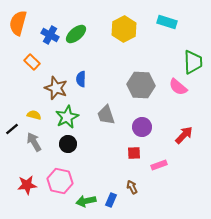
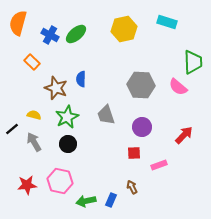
yellow hexagon: rotated 15 degrees clockwise
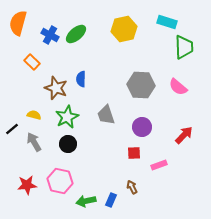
green trapezoid: moved 9 px left, 15 px up
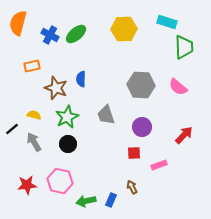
yellow hexagon: rotated 10 degrees clockwise
orange rectangle: moved 4 px down; rotated 56 degrees counterclockwise
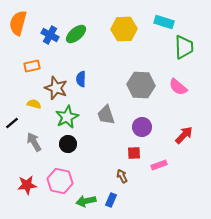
cyan rectangle: moved 3 px left
yellow semicircle: moved 11 px up
black line: moved 6 px up
brown arrow: moved 10 px left, 11 px up
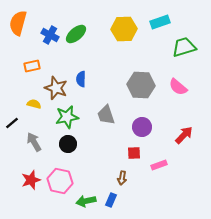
cyan rectangle: moved 4 px left; rotated 36 degrees counterclockwise
green trapezoid: rotated 105 degrees counterclockwise
green star: rotated 15 degrees clockwise
brown arrow: moved 2 px down; rotated 144 degrees counterclockwise
red star: moved 4 px right, 5 px up; rotated 12 degrees counterclockwise
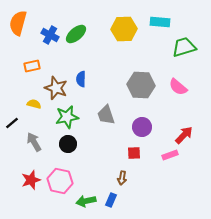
cyan rectangle: rotated 24 degrees clockwise
pink rectangle: moved 11 px right, 10 px up
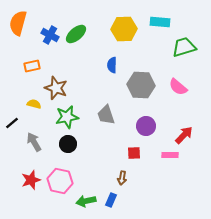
blue semicircle: moved 31 px right, 14 px up
purple circle: moved 4 px right, 1 px up
pink rectangle: rotated 21 degrees clockwise
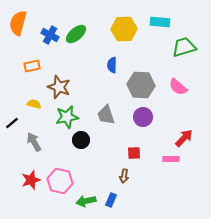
brown star: moved 3 px right, 1 px up
purple circle: moved 3 px left, 9 px up
red arrow: moved 3 px down
black circle: moved 13 px right, 4 px up
pink rectangle: moved 1 px right, 4 px down
brown arrow: moved 2 px right, 2 px up
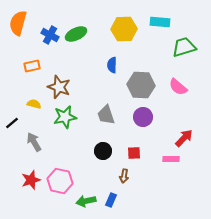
green ellipse: rotated 15 degrees clockwise
green star: moved 2 px left
black circle: moved 22 px right, 11 px down
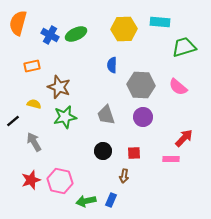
black line: moved 1 px right, 2 px up
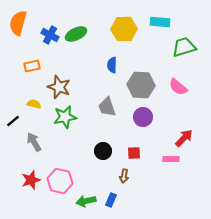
gray trapezoid: moved 1 px right, 8 px up
